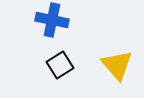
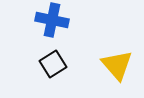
black square: moved 7 px left, 1 px up
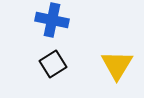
yellow triangle: rotated 12 degrees clockwise
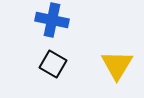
black square: rotated 28 degrees counterclockwise
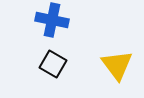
yellow triangle: rotated 8 degrees counterclockwise
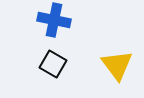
blue cross: moved 2 px right
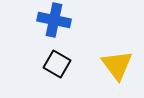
black square: moved 4 px right
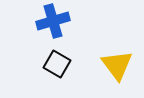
blue cross: moved 1 px left, 1 px down; rotated 28 degrees counterclockwise
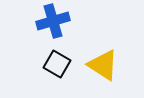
yellow triangle: moved 14 px left; rotated 20 degrees counterclockwise
